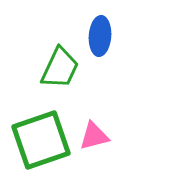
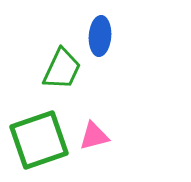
green trapezoid: moved 2 px right, 1 px down
green square: moved 2 px left
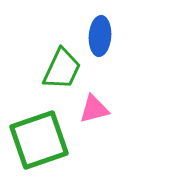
pink triangle: moved 27 px up
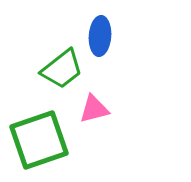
green trapezoid: rotated 27 degrees clockwise
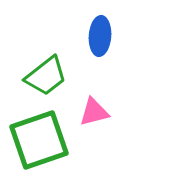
green trapezoid: moved 16 px left, 7 px down
pink triangle: moved 3 px down
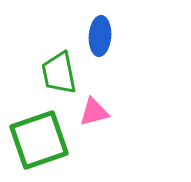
green trapezoid: moved 13 px right, 3 px up; rotated 117 degrees clockwise
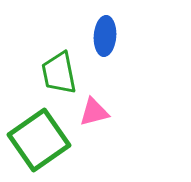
blue ellipse: moved 5 px right
green square: rotated 16 degrees counterclockwise
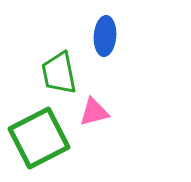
green square: moved 2 px up; rotated 8 degrees clockwise
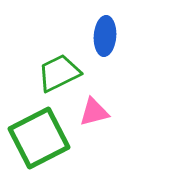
green trapezoid: rotated 75 degrees clockwise
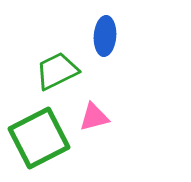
green trapezoid: moved 2 px left, 2 px up
pink triangle: moved 5 px down
